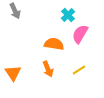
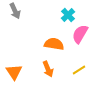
orange triangle: moved 1 px right, 1 px up
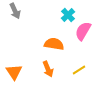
pink semicircle: moved 3 px right, 3 px up
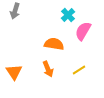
gray arrow: rotated 42 degrees clockwise
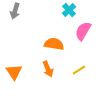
cyan cross: moved 1 px right, 5 px up
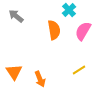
gray arrow: moved 1 px right, 5 px down; rotated 112 degrees clockwise
orange semicircle: moved 14 px up; rotated 72 degrees clockwise
orange arrow: moved 8 px left, 10 px down
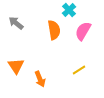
gray arrow: moved 7 px down
orange triangle: moved 2 px right, 6 px up
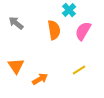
orange arrow: rotated 98 degrees counterclockwise
